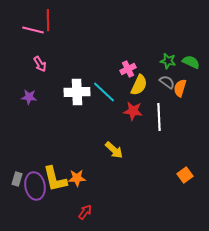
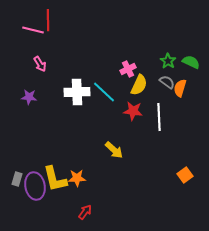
green star: rotated 21 degrees clockwise
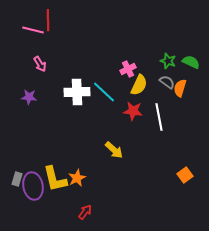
green star: rotated 14 degrees counterclockwise
white line: rotated 8 degrees counterclockwise
orange star: rotated 24 degrees counterclockwise
purple ellipse: moved 2 px left
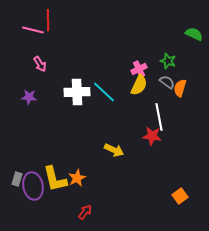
green semicircle: moved 3 px right, 28 px up
pink cross: moved 11 px right
red star: moved 19 px right, 25 px down
yellow arrow: rotated 18 degrees counterclockwise
orange square: moved 5 px left, 21 px down
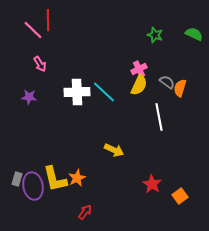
pink line: rotated 30 degrees clockwise
green star: moved 13 px left, 26 px up
red star: moved 48 px down; rotated 24 degrees clockwise
